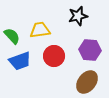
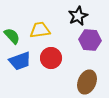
black star: rotated 12 degrees counterclockwise
purple hexagon: moved 10 px up
red circle: moved 3 px left, 2 px down
brown ellipse: rotated 15 degrees counterclockwise
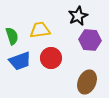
green semicircle: rotated 24 degrees clockwise
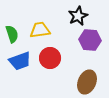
green semicircle: moved 2 px up
red circle: moved 1 px left
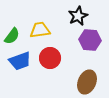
green semicircle: moved 2 px down; rotated 54 degrees clockwise
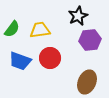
green semicircle: moved 7 px up
purple hexagon: rotated 10 degrees counterclockwise
blue trapezoid: rotated 40 degrees clockwise
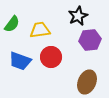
green semicircle: moved 5 px up
red circle: moved 1 px right, 1 px up
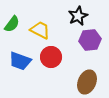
yellow trapezoid: rotated 35 degrees clockwise
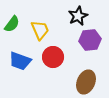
yellow trapezoid: rotated 40 degrees clockwise
red circle: moved 2 px right
brown ellipse: moved 1 px left
